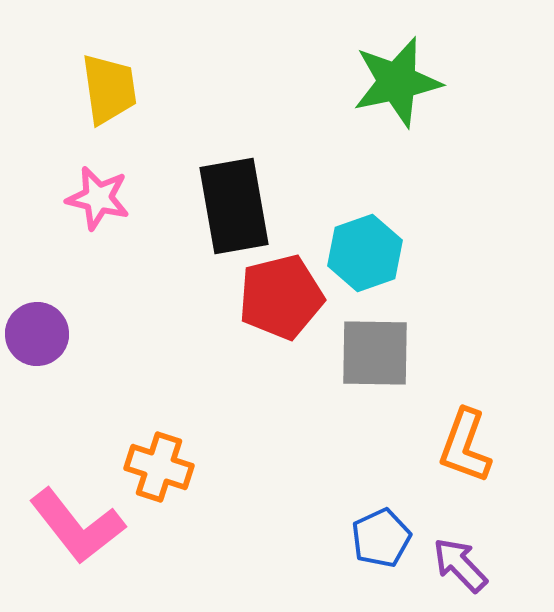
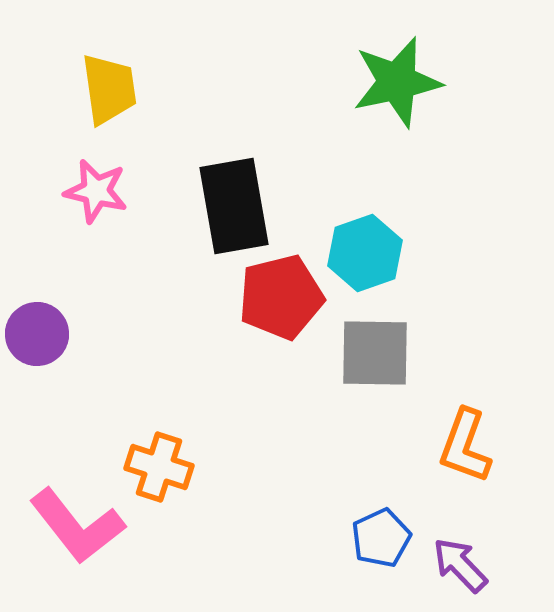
pink star: moved 2 px left, 7 px up
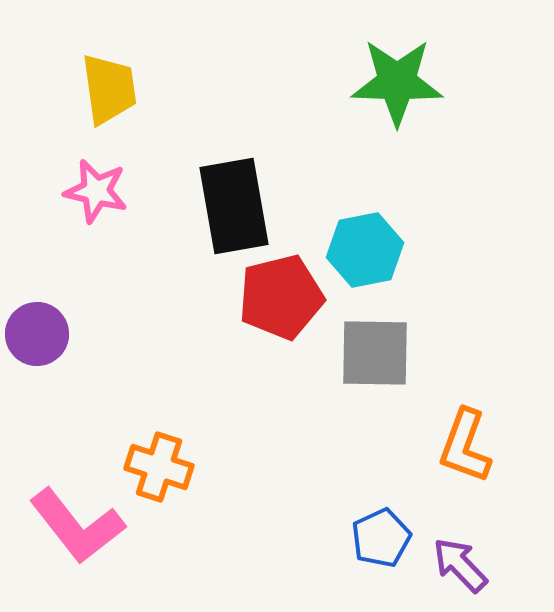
green star: rotated 14 degrees clockwise
cyan hexagon: moved 3 px up; rotated 8 degrees clockwise
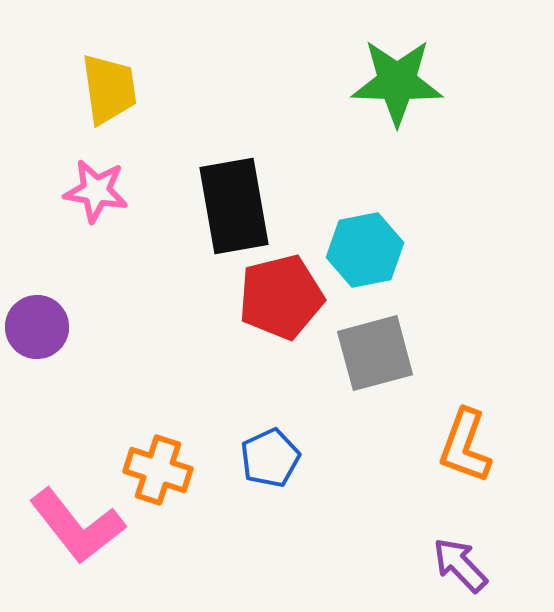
pink star: rotated 4 degrees counterclockwise
purple circle: moved 7 px up
gray square: rotated 16 degrees counterclockwise
orange cross: moved 1 px left, 3 px down
blue pentagon: moved 111 px left, 80 px up
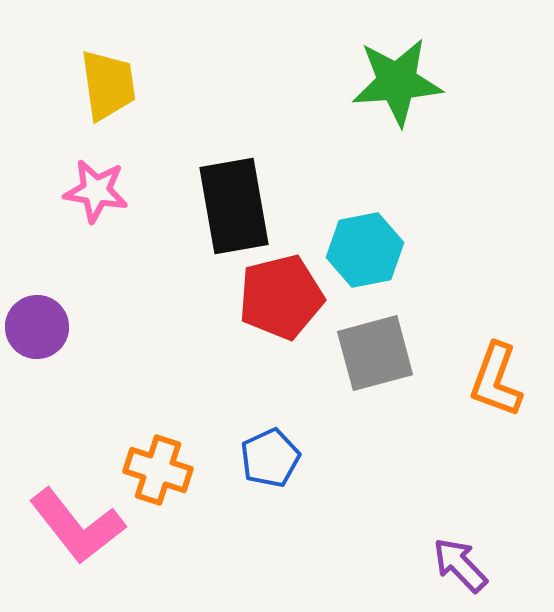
green star: rotated 6 degrees counterclockwise
yellow trapezoid: moved 1 px left, 4 px up
orange L-shape: moved 31 px right, 66 px up
